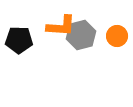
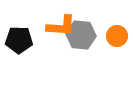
gray hexagon: rotated 20 degrees clockwise
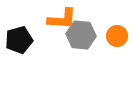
orange L-shape: moved 1 px right, 7 px up
black pentagon: rotated 16 degrees counterclockwise
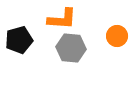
gray hexagon: moved 10 px left, 13 px down
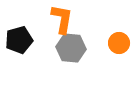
orange L-shape: rotated 84 degrees counterclockwise
orange circle: moved 2 px right, 7 px down
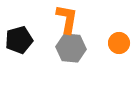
orange L-shape: moved 5 px right
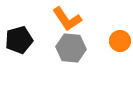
orange L-shape: rotated 136 degrees clockwise
orange circle: moved 1 px right, 2 px up
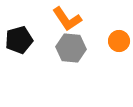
orange circle: moved 1 px left
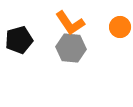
orange L-shape: moved 3 px right, 4 px down
orange circle: moved 1 px right, 14 px up
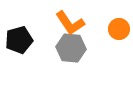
orange circle: moved 1 px left, 2 px down
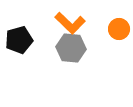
orange L-shape: rotated 12 degrees counterclockwise
